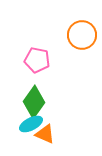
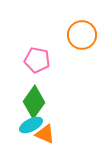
cyan ellipse: moved 1 px down
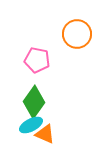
orange circle: moved 5 px left, 1 px up
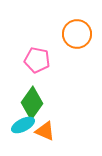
green diamond: moved 2 px left, 1 px down
cyan ellipse: moved 8 px left
orange triangle: moved 3 px up
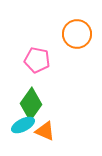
green diamond: moved 1 px left, 1 px down
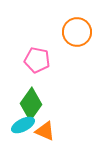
orange circle: moved 2 px up
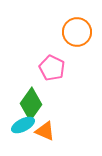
pink pentagon: moved 15 px right, 8 px down; rotated 15 degrees clockwise
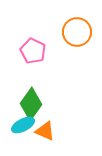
pink pentagon: moved 19 px left, 17 px up
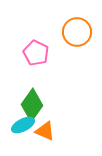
pink pentagon: moved 3 px right, 2 px down
green diamond: moved 1 px right, 1 px down
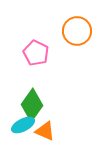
orange circle: moved 1 px up
